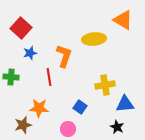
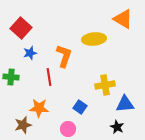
orange triangle: moved 1 px up
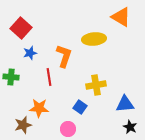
orange triangle: moved 2 px left, 2 px up
yellow cross: moved 9 px left
black star: moved 13 px right
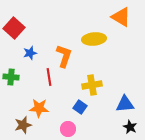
red square: moved 7 px left
yellow cross: moved 4 px left
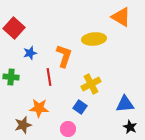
yellow cross: moved 1 px left, 1 px up; rotated 18 degrees counterclockwise
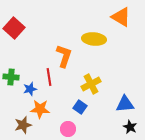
yellow ellipse: rotated 10 degrees clockwise
blue star: moved 36 px down
orange star: moved 1 px right, 1 px down
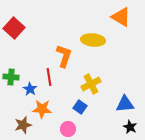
yellow ellipse: moved 1 px left, 1 px down
blue star: rotated 24 degrees counterclockwise
orange star: moved 2 px right
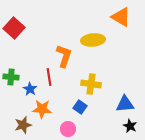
yellow ellipse: rotated 10 degrees counterclockwise
yellow cross: rotated 36 degrees clockwise
black star: moved 1 px up
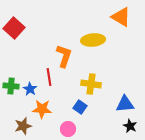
green cross: moved 9 px down
brown star: moved 1 px down
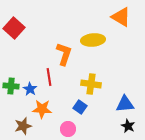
orange L-shape: moved 2 px up
black star: moved 2 px left
